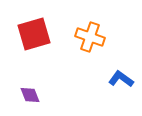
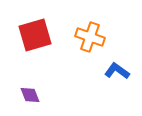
red square: moved 1 px right, 1 px down
blue L-shape: moved 4 px left, 8 px up
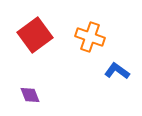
red square: rotated 20 degrees counterclockwise
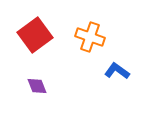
purple diamond: moved 7 px right, 9 px up
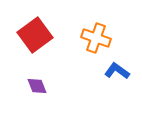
orange cross: moved 6 px right, 1 px down
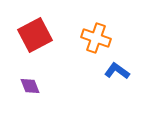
red square: rotated 8 degrees clockwise
purple diamond: moved 7 px left
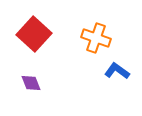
red square: moved 1 px left, 1 px up; rotated 20 degrees counterclockwise
purple diamond: moved 1 px right, 3 px up
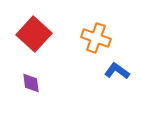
purple diamond: rotated 15 degrees clockwise
